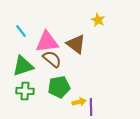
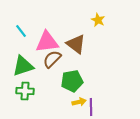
brown semicircle: rotated 84 degrees counterclockwise
green pentagon: moved 13 px right, 6 px up
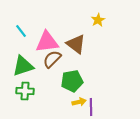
yellow star: rotated 16 degrees clockwise
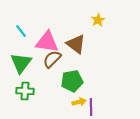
pink triangle: rotated 15 degrees clockwise
green triangle: moved 2 px left, 3 px up; rotated 35 degrees counterclockwise
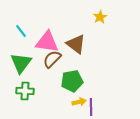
yellow star: moved 2 px right, 3 px up
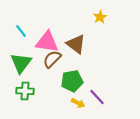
yellow arrow: moved 1 px left, 1 px down; rotated 40 degrees clockwise
purple line: moved 6 px right, 10 px up; rotated 42 degrees counterclockwise
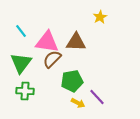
brown triangle: moved 2 px up; rotated 35 degrees counterclockwise
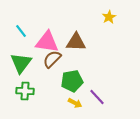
yellow star: moved 9 px right
yellow arrow: moved 3 px left
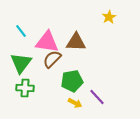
green cross: moved 3 px up
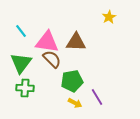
brown semicircle: rotated 90 degrees clockwise
purple line: rotated 12 degrees clockwise
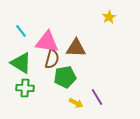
brown triangle: moved 6 px down
brown semicircle: rotated 60 degrees clockwise
green triangle: rotated 35 degrees counterclockwise
green pentagon: moved 7 px left, 4 px up
yellow arrow: moved 1 px right
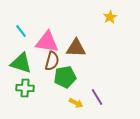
yellow star: moved 1 px right
brown semicircle: moved 2 px down
green triangle: rotated 15 degrees counterclockwise
